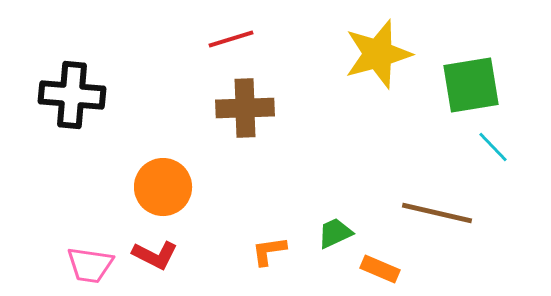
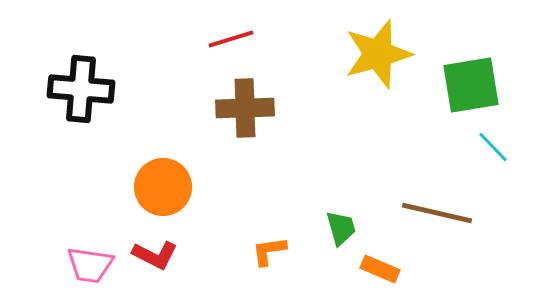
black cross: moved 9 px right, 6 px up
green trapezoid: moved 6 px right, 5 px up; rotated 99 degrees clockwise
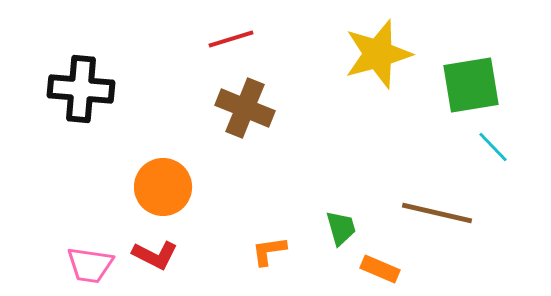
brown cross: rotated 24 degrees clockwise
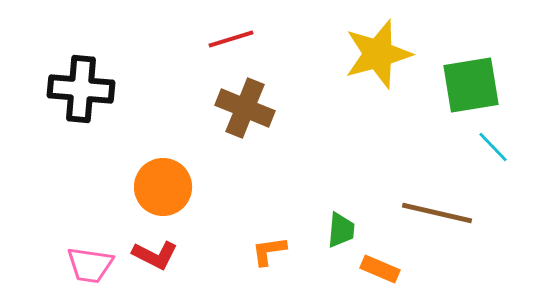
green trapezoid: moved 2 px down; rotated 21 degrees clockwise
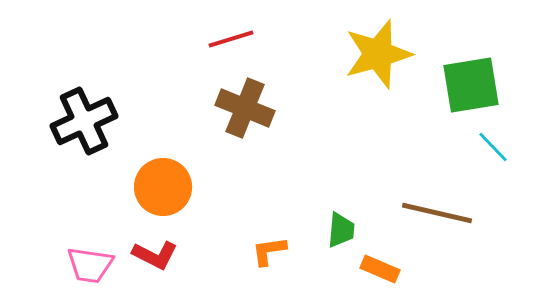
black cross: moved 3 px right, 32 px down; rotated 30 degrees counterclockwise
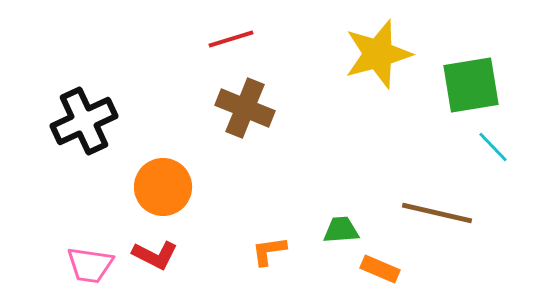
green trapezoid: rotated 99 degrees counterclockwise
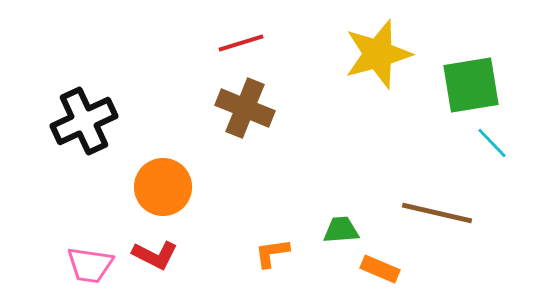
red line: moved 10 px right, 4 px down
cyan line: moved 1 px left, 4 px up
orange L-shape: moved 3 px right, 2 px down
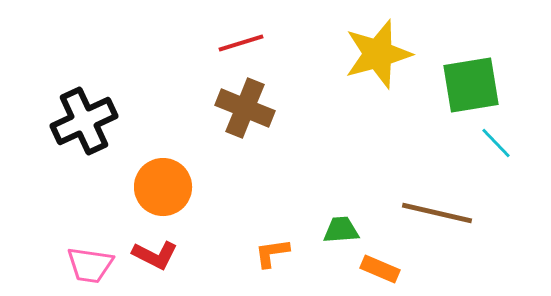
cyan line: moved 4 px right
